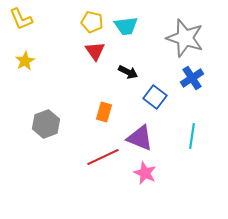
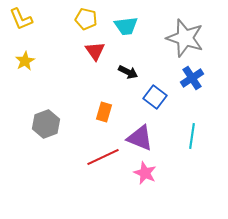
yellow pentagon: moved 6 px left, 3 px up
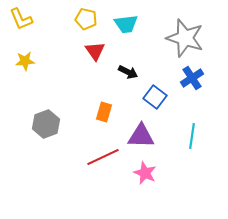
cyan trapezoid: moved 2 px up
yellow star: rotated 24 degrees clockwise
purple triangle: moved 1 px right, 2 px up; rotated 20 degrees counterclockwise
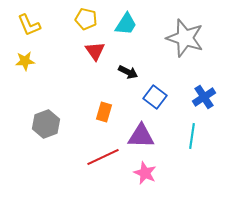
yellow L-shape: moved 8 px right, 6 px down
cyan trapezoid: rotated 50 degrees counterclockwise
blue cross: moved 12 px right, 19 px down
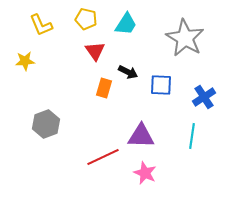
yellow L-shape: moved 12 px right
gray star: rotated 12 degrees clockwise
blue square: moved 6 px right, 12 px up; rotated 35 degrees counterclockwise
orange rectangle: moved 24 px up
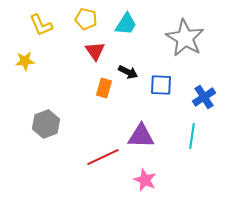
pink star: moved 7 px down
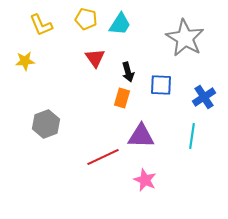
cyan trapezoid: moved 6 px left
red triangle: moved 7 px down
black arrow: rotated 48 degrees clockwise
orange rectangle: moved 18 px right, 10 px down
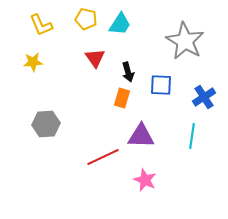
gray star: moved 3 px down
yellow star: moved 8 px right, 1 px down
gray hexagon: rotated 16 degrees clockwise
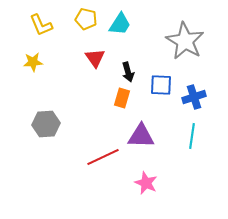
blue cross: moved 10 px left; rotated 15 degrees clockwise
pink star: moved 1 px right, 3 px down
